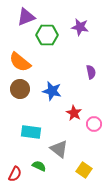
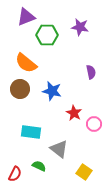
orange semicircle: moved 6 px right, 1 px down
yellow square: moved 2 px down
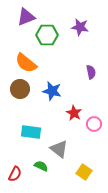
green semicircle: moved 2 px right
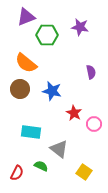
red semicircle: moved 2 px right, 1 px up
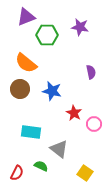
yellow square: moved 1 px right, 1 px down
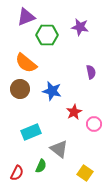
red star: moved 1 px up; rotated 14 degrees clockwise
cyan rectangle: rotated 30 degrees counterclockwise
green semicircle: rotated 88 degrees clockwise
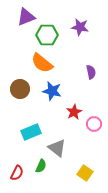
orange semicircle: moved 16 px right
gray triangle: moved 2 px left, 1 px up
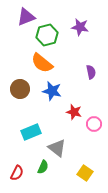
green hexagon: rotated 15 degrees counterclockwise
red star: rotated 28 degrees counterclockwise
green semicircle: moved 2 px right, 1 px down
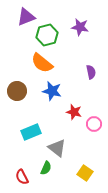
brown circle: moved 3 px left, 2 px down
green semicircle: moved 3 px right, 1 px down
red semicircle: moved 5 px right, 4 px down; rotated 126 degrees clockwise
